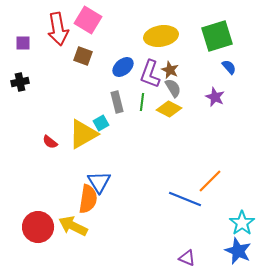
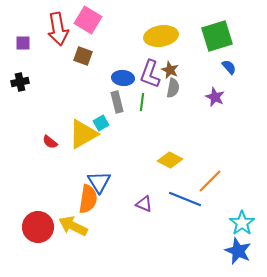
blue ellipse: moved 11 px down; rotated 45 degrees clockwise
gray semicircle: rotated 42 degrees clockwise
yellow diamond: moved 1 px right, 51 px down
purple triangle: moved 43 px left, 54 px up
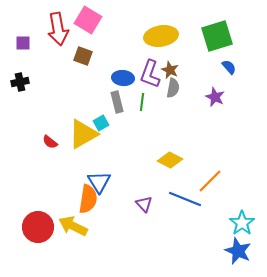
purple triangle: rotated 24 degrees clockwise
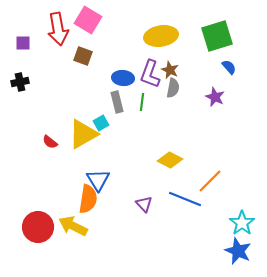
blue triangle: moved 1 px left, 2 px up
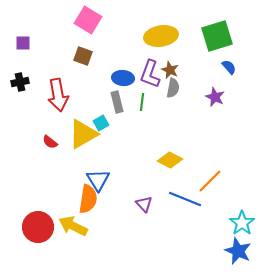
red arrow: moved 66 px down
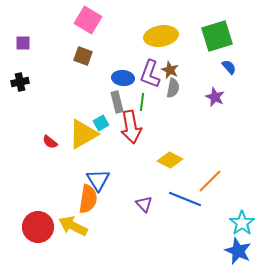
red arrow: moved 73 px right, 32 px down
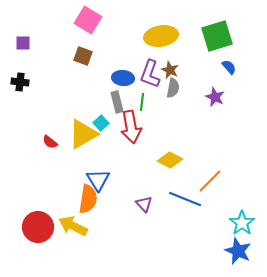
black cross: rotated 18 degrees clockwise
cyan square: rotated 14 degrees counterclockwise
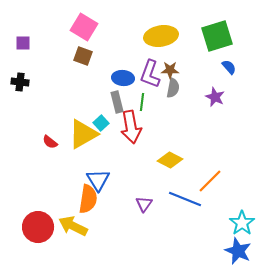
pink square: moved 4 px left, 7 px down
brown star: rotated 24 degrees counterclockwise
purple triangle: rotated 18 degrees clockwise
